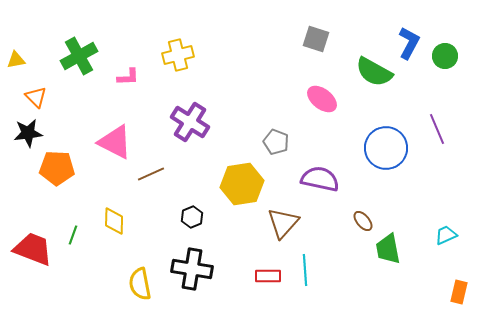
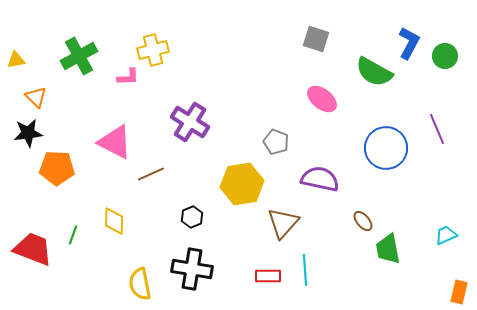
yellow cross: moved 25 px left, 5 px up
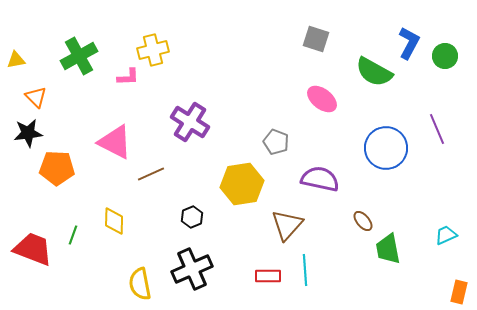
brown triangle: moved 4 px right, 2 px down
black cross: rotated 33 degrees counterclockwise
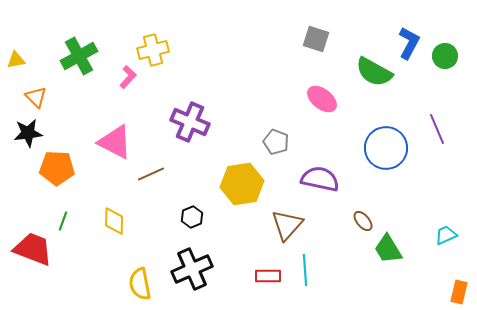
pink L-shape: rotated 45 degrees counterclockwise
purple cross: rotated 9 degrees counterclockwise
green line: moved 10 px left, 14 px up
green trapezoid: rotated 20 degrees counterclockwise
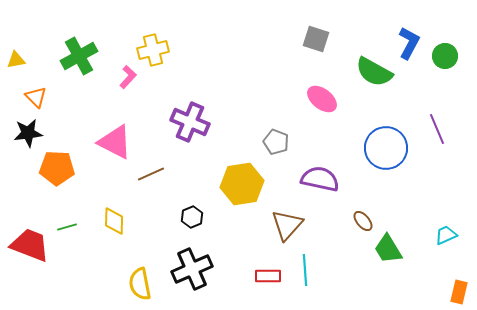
green line: moved 4 px right, 6 px down; rotated 54 degrees clockwise
red trapezoid: moved 3 px left, 4 px up
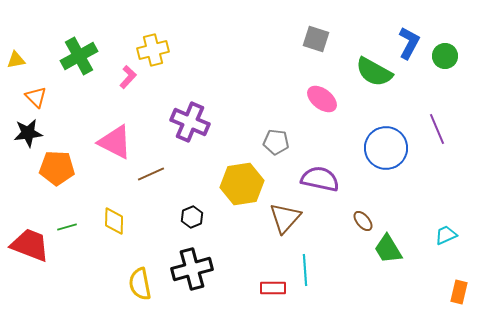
gray pentagon: rotated 15 degrees counterclockwise
brown triangle: moved 2 px left, 7 px up
black cross: rotated 9 degrees clockwise
red rectangle: moved 5 px right, 12 px down
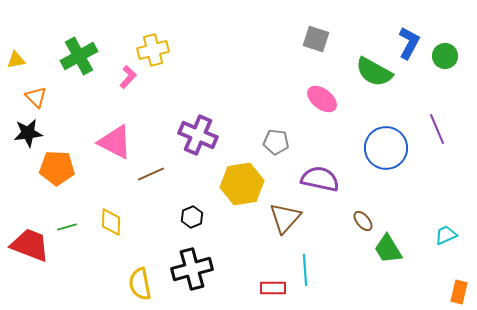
purple cross: moved 8 px right, 13 px down
yellow diamond: moved 3 px left, 1 px down
